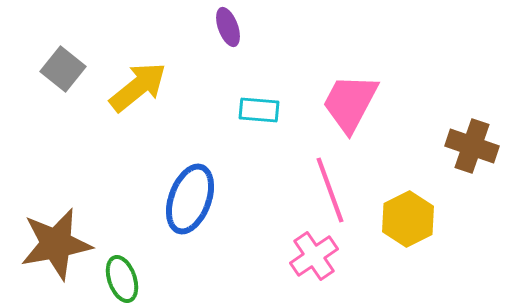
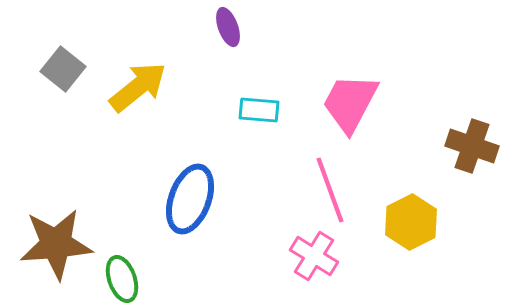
yellow hexagon: moved 3 px right, 3 px down
brown star: rotated 6 degrees clockwise
pink cross: rotated 24 degrees counterclockwise
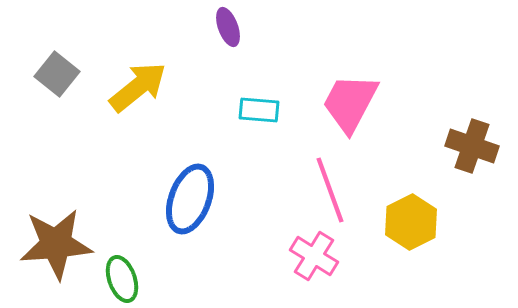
gray square: moved 6 px left, 5 px down
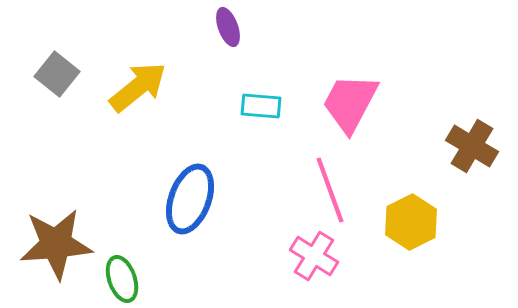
cyan rectangle: moved 2 px right, 4 px up
brown cross: rotated 12 degrees clockwise
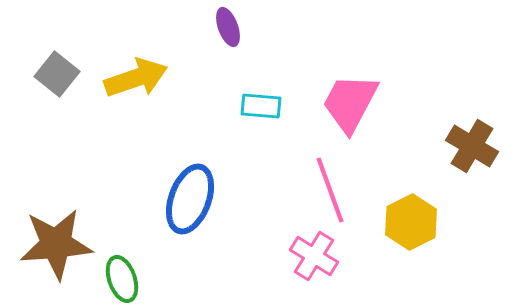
yellow arrow: moved 2 px left, 9 px up; rotated 20 degrees clockwise
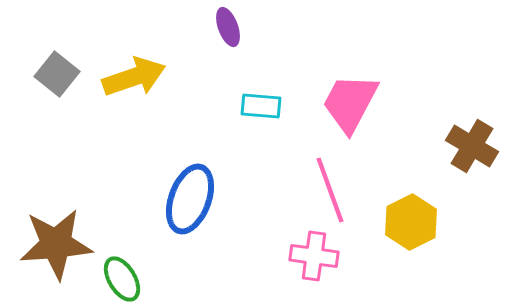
yellow arrow: moved 2 px left, 1 px up
pink cross: rotated 24 degrees counterclockwise
green ellipse: rotated 12 degrees counterclockwise
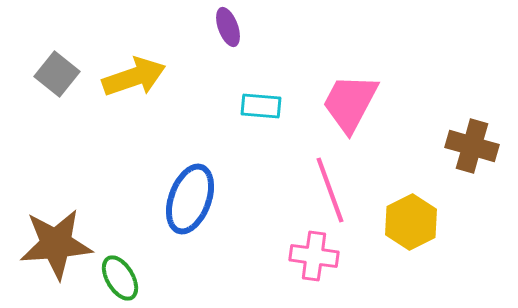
brown cross: rotated 15 degrees counterclockwise
green ellipse: moved 2 px left, 1 px up
